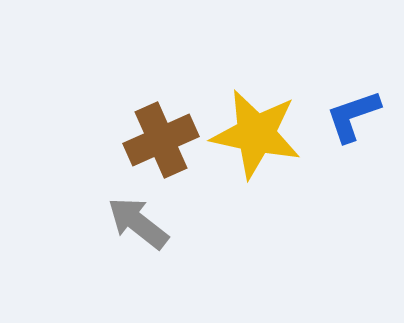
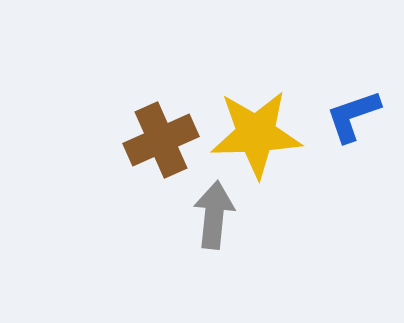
yellow star: rotated 14 degrees counterclockwise
gray arrow: moved 76 px right, 8 px up; rotated 58 degrees clockwise
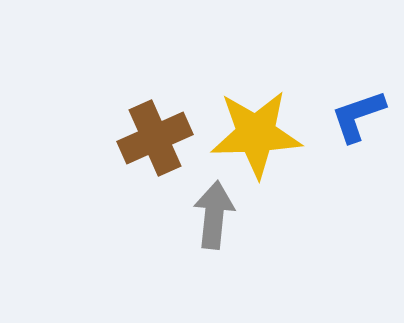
blue L-shape: moved 5 px right
brown cross: moved 6 px left, 2 px up
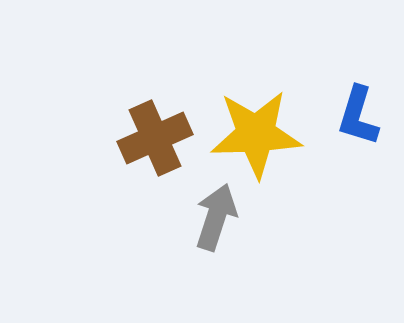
blue L-shape: rotated 54 degrees counterclockwise
gray arrow: moved 2 px right, 2 px down; rotated 12 degrees clockwise
